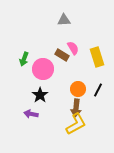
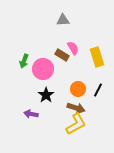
gray triangle: moved 1 px left
green arrow: moved 2 px down
black star: moved 6 px right
brown arrow: rotated 78 degrees counterclockwise
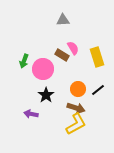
black line: rotated 24 degrees clockwise
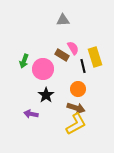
yellow rectangle: moved 2 px left
black line: moved 15 px left, 24 px up; rotated 64 degrees counterclockwise
